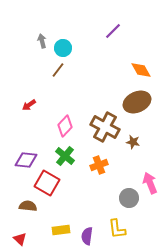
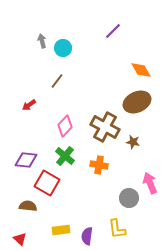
brown line: moved 1 px left, 11 px down
orange cross: rotated 30 degrees clockwise
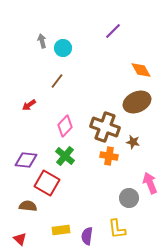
brown cross: rotated 8 degrees counterclockwise
orange cross: moved 10 px right, 9 px up
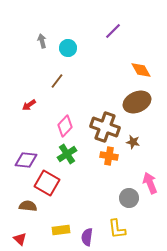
cyan circle: moved 5 px right
green cross: moved 2 px right, 2 px up; rotated 18 degrees clockwise
purple semicircle: moved 1 px down
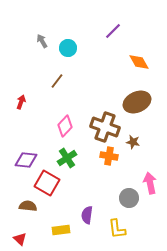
gray arrow: rotated 16 degrees counterclockwise
orange diamond: moved 2 px left, 8 px up
red arrow: moved 8 px left, 3 px up; rotated 144 degrees clockwise
green cross: moved 4 px down
pink arrow: rotated 10 degrees clockwise
purple semicircle: moved 22 px up
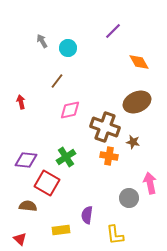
red arrow: rotated 32 degrees counterclockwise
pink diamond: moved 5 px right, 16 px up; rotated 35 degrees clockwise
green cross: moved 1 px left, 1 px up
yellow L-shape: moved 2 px left, 6 px down
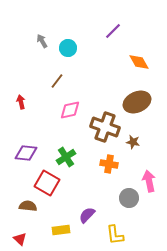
orange cross: moved 8 px down
purple diamond: moved 7 px up
pink arrow: moved 1 px left, 2 px up
purple semicircle: rotated 36 degrees clockwise
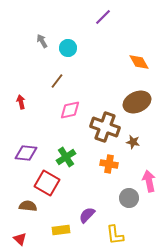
purple line: moved 10 px left, 14 px up
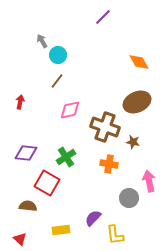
cyan circle: moved 10 px left, 7 px down
red arrow: moved 1 px left; rotated 24 degrees clockwise
purple semicircle: moved 6 px right, 3 px down
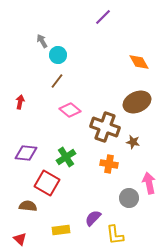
pink diamond: rotated 50 degrees clockwise
pink arrow: moved 2 px down
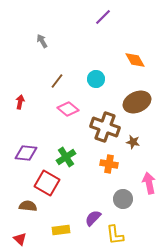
cyan circle: moved 38 px right, 24 px down
orange diamond: moved 4 px left, 2 px up
pink diamond: moved 2 px left, 1 px up
gray circle: moved 6 px left, 1 px down
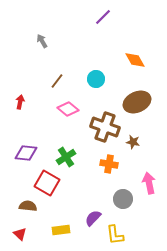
red triangle: moved 5 px up
